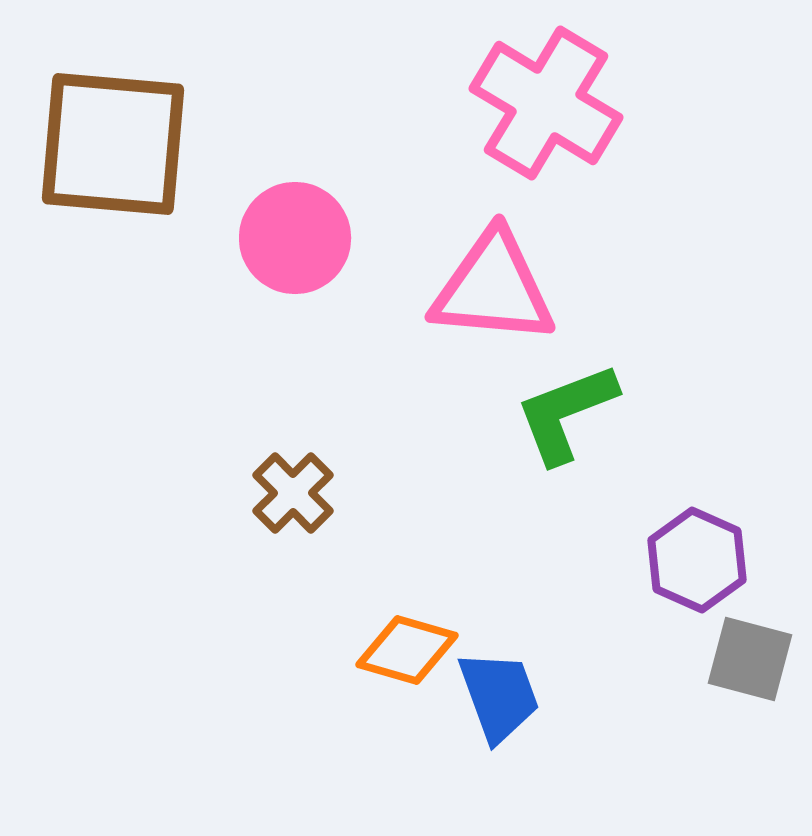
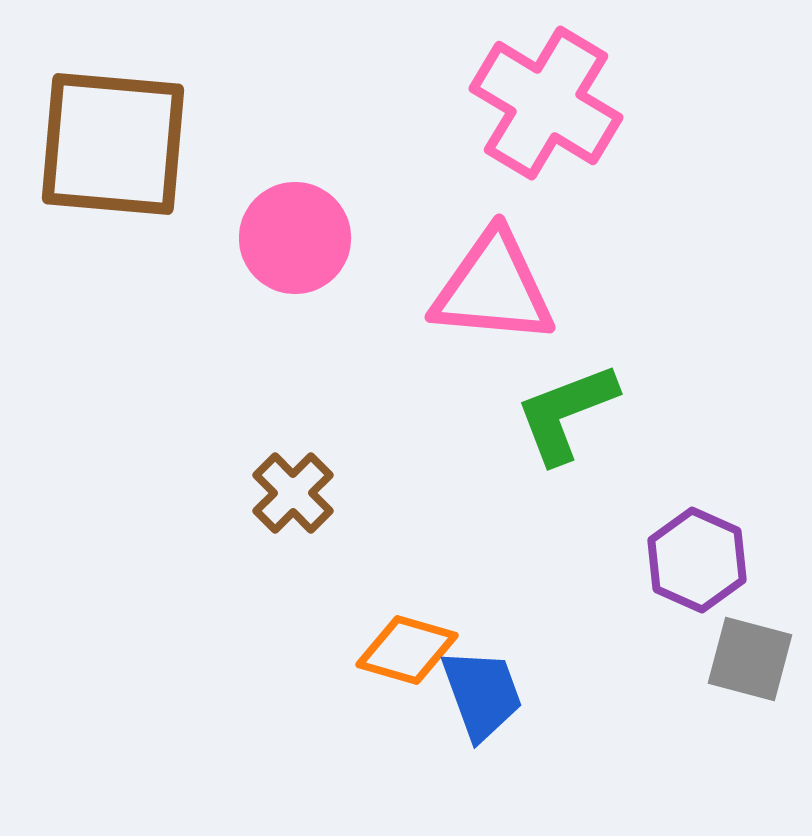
blue trapezoid: moved 17 px left, 2 px up
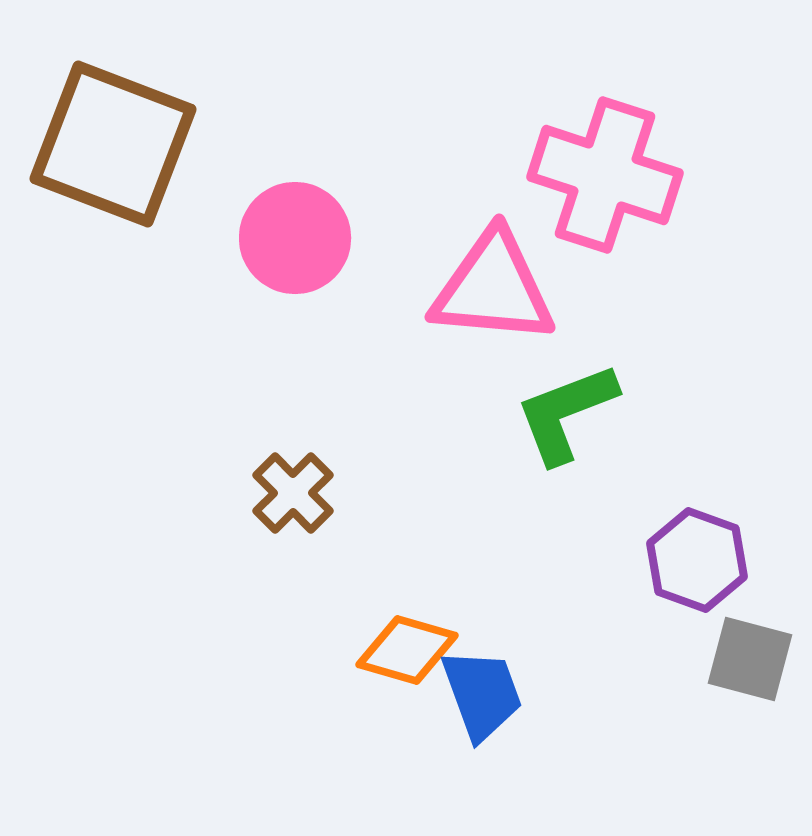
pink cross: moved 59 px right, 72 px down; rotated 13 degrees counterclockwise
brown square: rotated 16 degrees clockwise
purple hexagon: rotated 4 degrees counterclockwise
